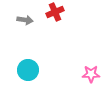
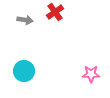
red cross: rotated 12 degrees counterclockwise
cyan circle: moved 4 px left, 1 px down
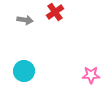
pink star: moved 1 px down
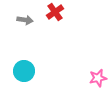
pink star: moved 7 px right, 3 px down; rotated 12 degrees counterclockwise
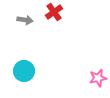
red cross: moved 1 px left
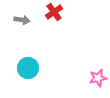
gray arrow: moved 3 px left
cyan circle: moved 4 px right, 3 px up
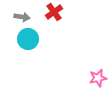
gray arrow: moved 3 px up
cyan circle: moved 29 px up
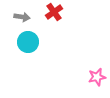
cyan circle: moved 3 px down
pink star: moved 1 px left, 1 px up
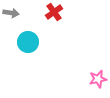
gray arrow: moved 11 px left, 4 px up
pink star: moved 1 px right, 2 px down
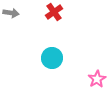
cyan circle: moved 24 px right, 16 px down
pink star: moved 1 px left; rotated 18 degrees counterclockwise
